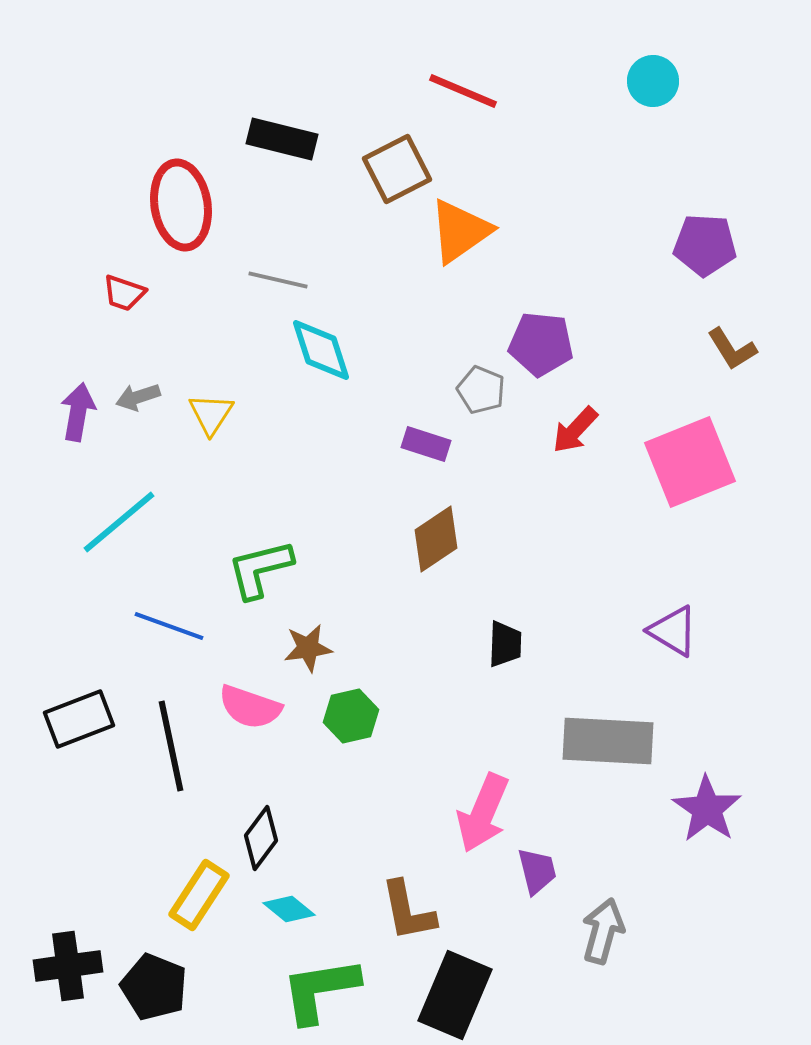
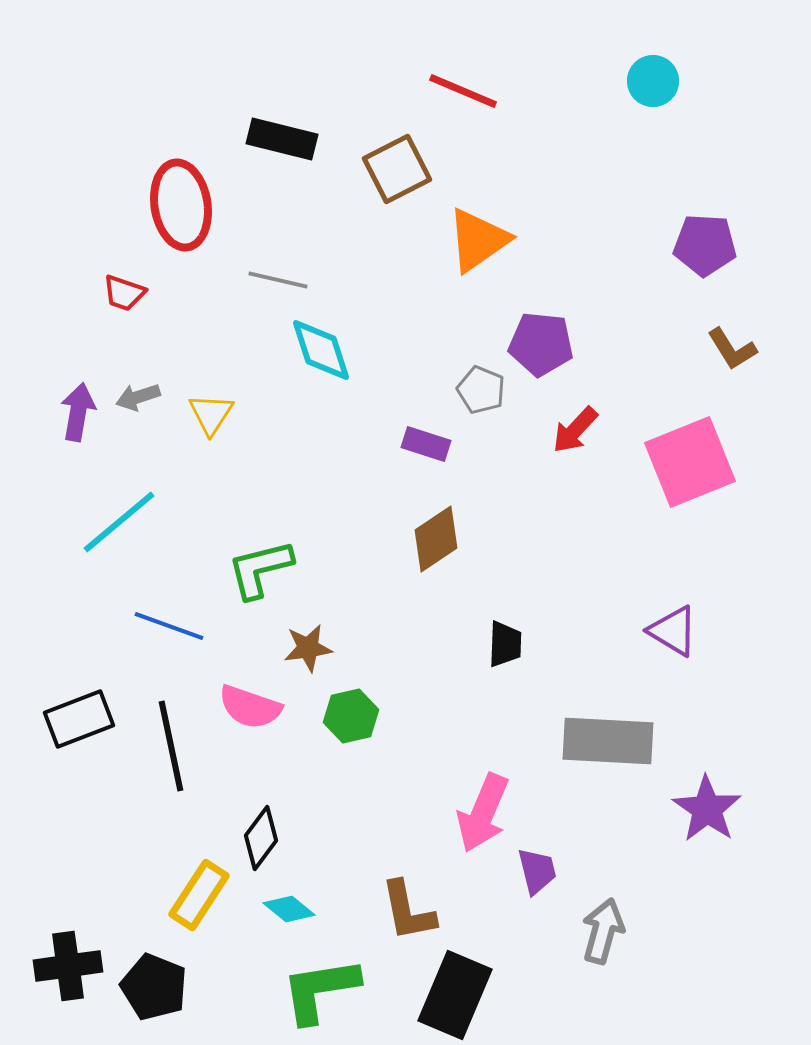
orange triangle at (460, 231): moved 18 px right, 9 px down
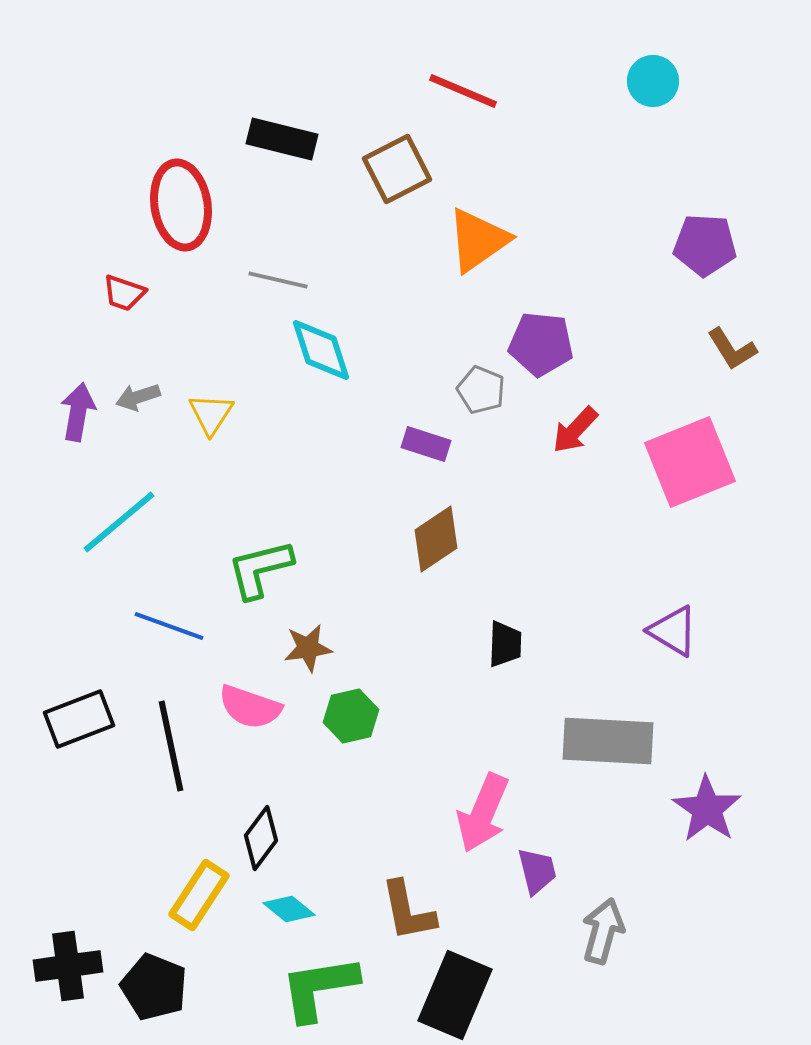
green L-shape at (320, 990): moved 1 px left, 2 px up
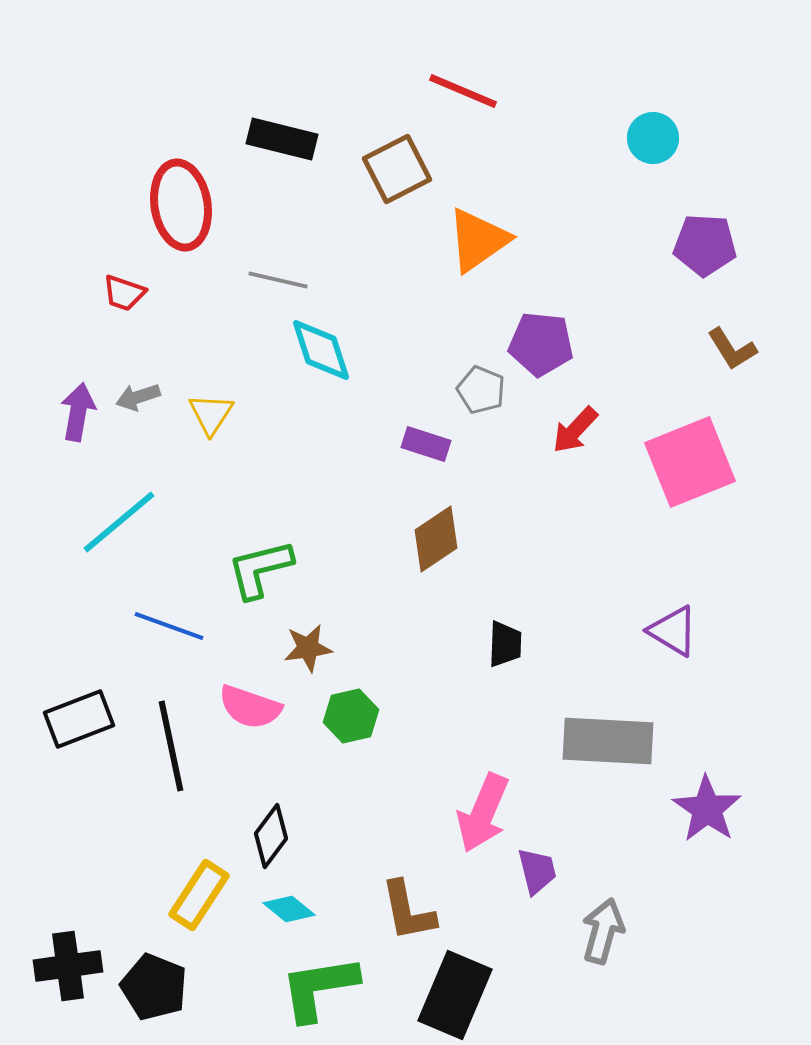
cyan circle at (653, 81): moved 57 px down
black diamond at (261, 838): moved 10 px right, 2 px up
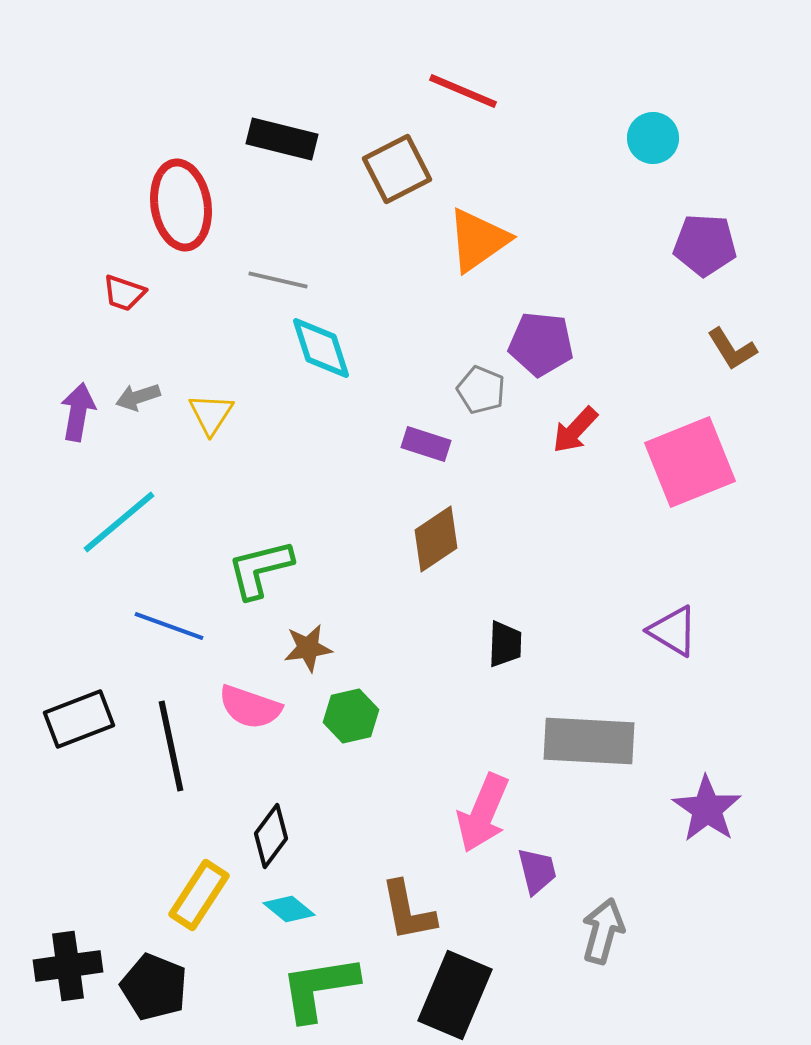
cyan diamond at (321, 350): moved 2 px up
gray rectangle at (608, 741): moved 19 px left
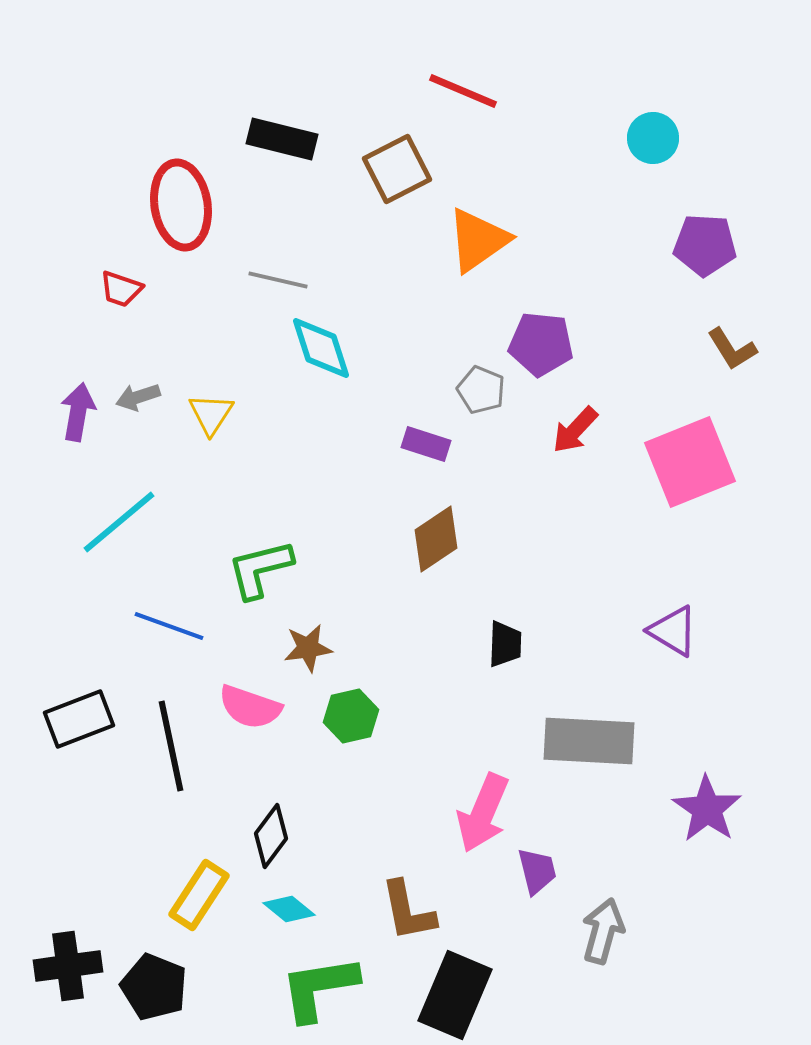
red trapezoid at (124, 293): moved 3 px left, 4 px up
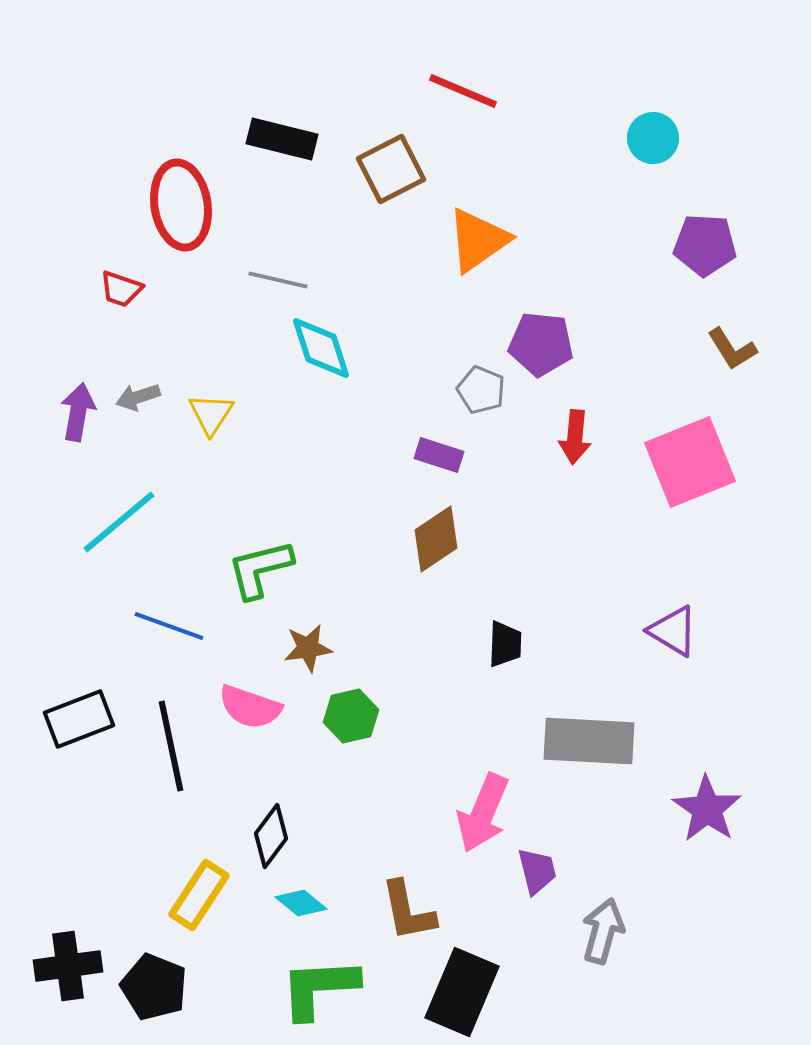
brown square at (397, 169): moved 6 px left
red arrow at (575, 430): moved 7 px down; rotated 38 degrees counterclockwise
purple rectangle at (426, 444): moved 13 px right, 11 px down
cyan diamond at (289, 909): moved 12 px right, 6 px up
green L-shape at (319, 988): rotated 6 degrees clockwise
black rectangle at (455, 995): moved 7 px right, 3 px up
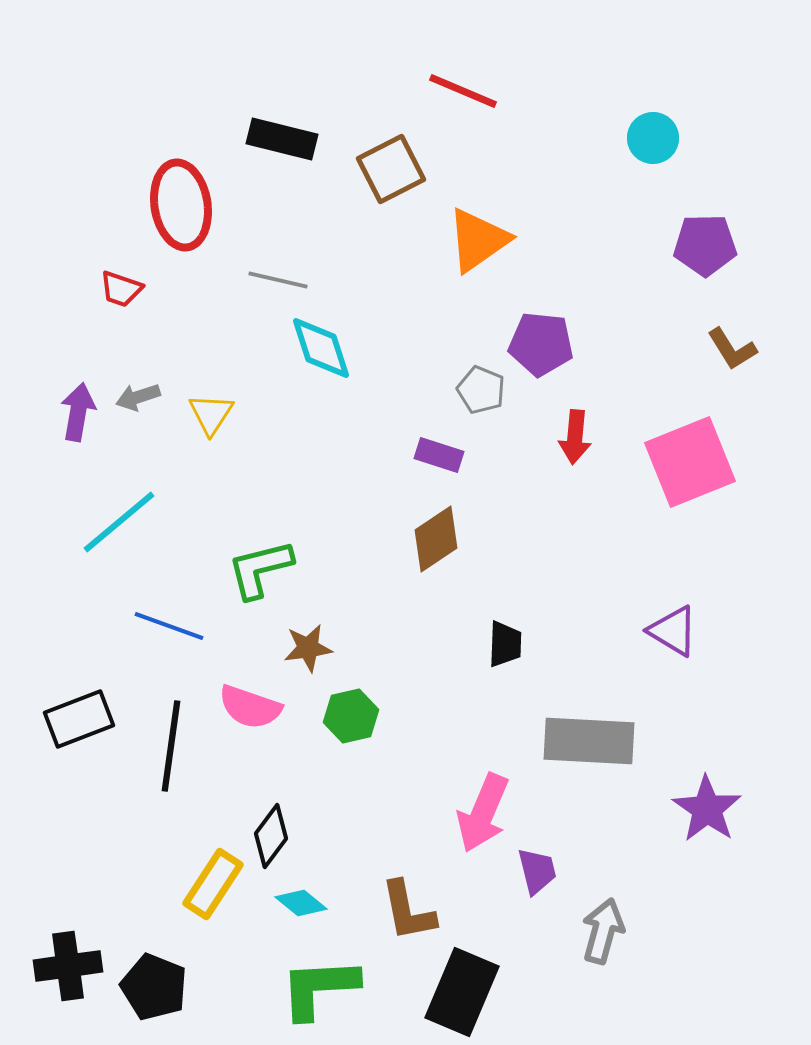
purple pentagon at (705, 245): rotated 4 degrees counterclockwise
black line at (171, 746): rotated 20 degrees clockwise
yellow rectangle at (199, 895): moved 14 px right, 11 px up
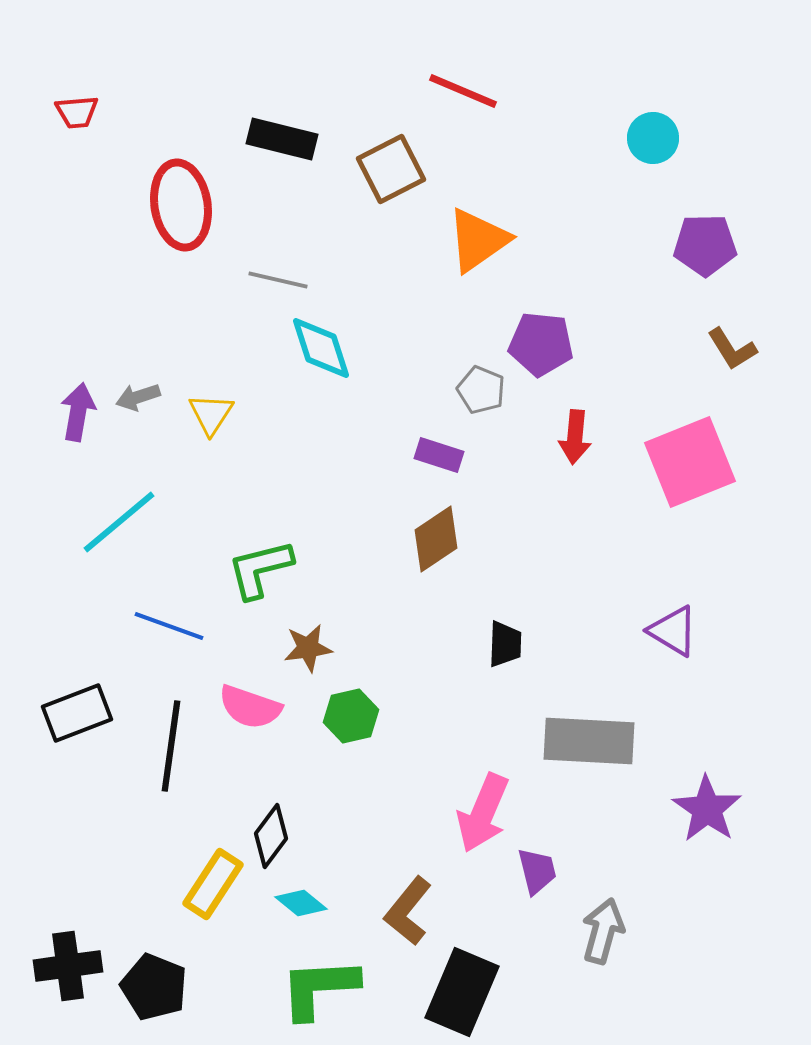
red trapezoid at (121, 289): moved 44 px left, 177 px up; rotated 24 degrees counterclockwise
black rectangle at (79, 719): moved 2 px left, 6 px up
brown L-shape at (408, 911): rotated 50 degrees clockwise
